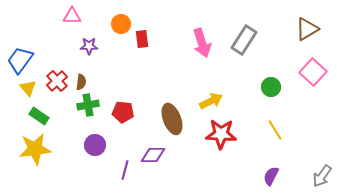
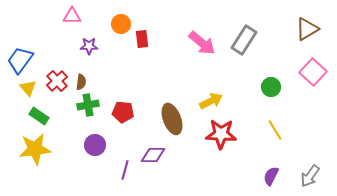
pink arrow: rotated 32 degrees counterclockwise
gray arrow: moved 12 px left
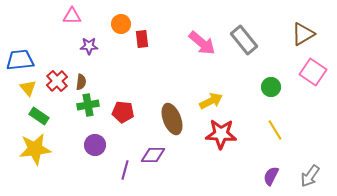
brown triangle: moved 4 px left, 5 px down
gray rectangle: rotated 72 degrees counterclockwise
blue trapezoid: rotated 48 degrees clockwise
pink square: rotated 8 degrees counterclockwise
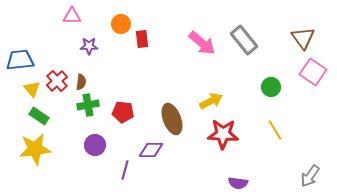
brown triangle: moved 4 px down; rotated 35 degrees counterclockwise
yellow triangle: moved 4 px right, 1 px down
red star: moved 2 px right
purple diamond: moved 2 px left, 5 px up
purple semicircle: moved 33 px left, 7 px down; rotated 108 degrees counterclockwise
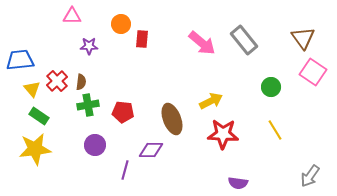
red rectangle: rotated 12 degrees clockwise
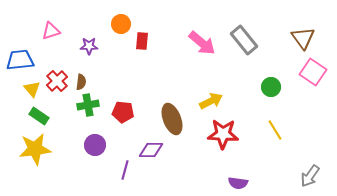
pink triangle: moved 21 px left, 15 px down; rotated 18 degrees counterclockwise
red rectangle: moved 2 px down
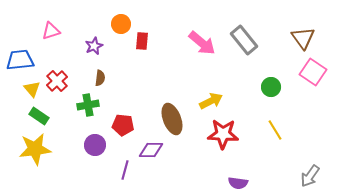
purple star: moved 5 px right; rotated 24 degrees counterclockwise
brown semicircle: moved 19 px right, 4 px up
red pentagon: moved 13 px down
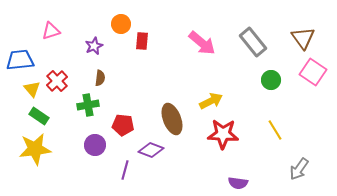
gray rectangle: moved 9 px right, 2 px down
green circle: moved 7 px up
purple diamond: rotated 20 degrees clockwise
gray arrow: moved 11 px left, 7 px up
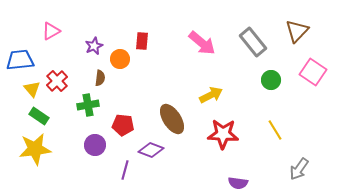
orange circle: moved 1 px left, 35 px down
pink triangle: rotated 12 degrees counterclockwise
brown triangle: moved 6 px left, 7 px up; rotated 20 degrees clockwise
yellow arrow: moved 6 px up
brown ellipse: rotated 12 degrees counterclockwise
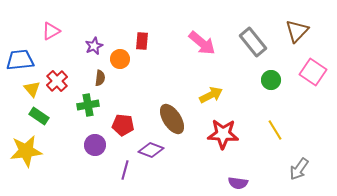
yellow star: moved 9 px left, 2 px down
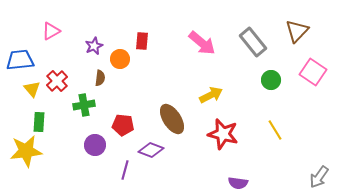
green cross: moved 4 px left
green rectangle: moved 6 px down; rotated 60 degrees clockwise
red star: rotated 12 degrees clockwise
gray arrow: moved 20 px right, 8 px down
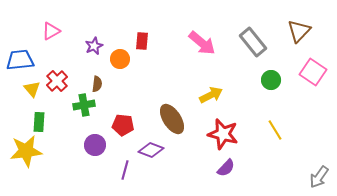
brown triangle: moved 2 px right
brown semicircle: moved 3 px left, 6 px down
purple semicircle: moved 12 px left, 15 px up; rotated 54 degrees counterclockwise
